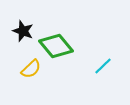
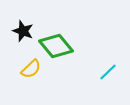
cyan line: moved 5 px right, 6 px down
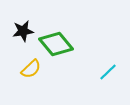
black star: rotated 30 degrees counterclockwise
green diamond: moved 2 px up
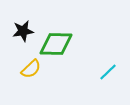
green diamond: rotated 48 degrees counterclockwise
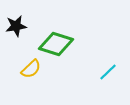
black star: moved 7 px left, 5 px up
green diamond: rotated 16 degrees clockwise
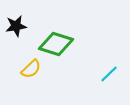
cyan line: moved 1 px right, 2 px down
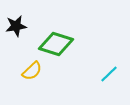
yellow semicircle: moved 1 px right, 2 px down
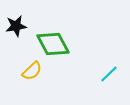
green diamond: moved 3 px left; rotated 44 degrees clockwise
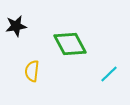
green diamond: moved 17 px right
yellow semicircle: rotated 140 degrees clockwise
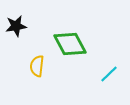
yellow semicircle: moved 5 px right, 5 px up
